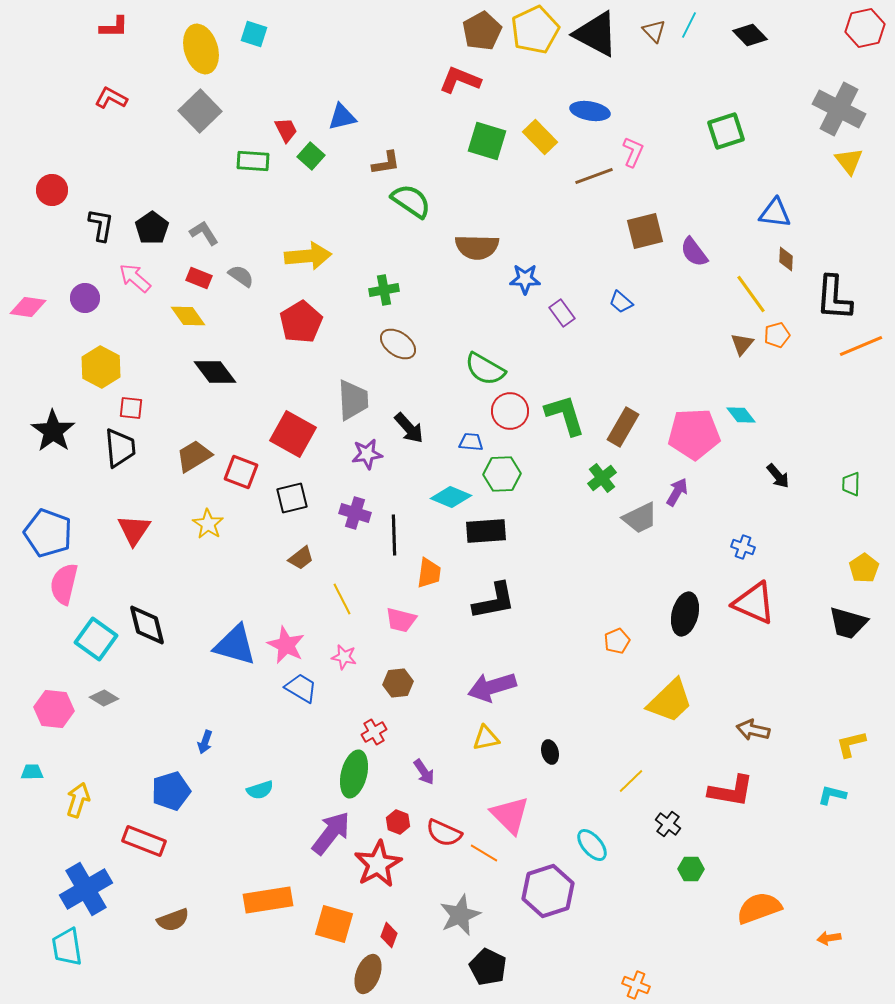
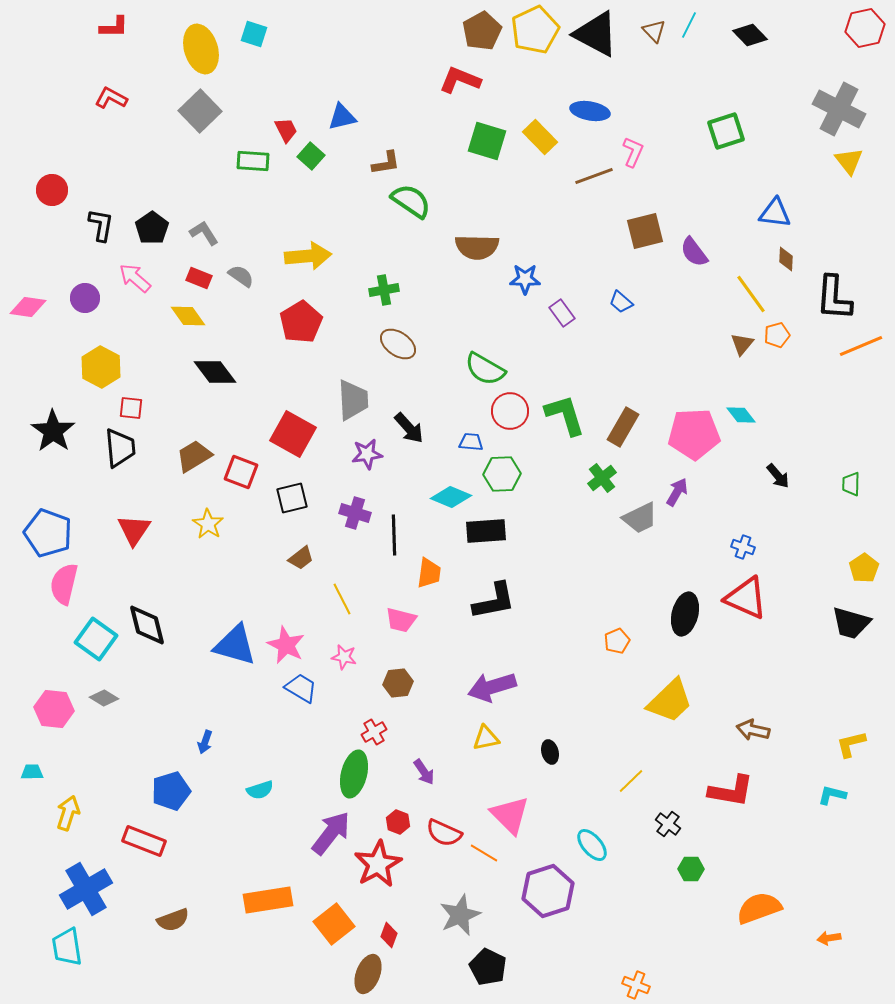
red triangle at (754, 603): moved 8 px left, 5 px up
black trapezoid at (848, 623): moved 3 px right
yellow arrow at (78, 800): moved 10 px left, 13 px down
orange square at (334, 924): rotated 36 degrees clockwise
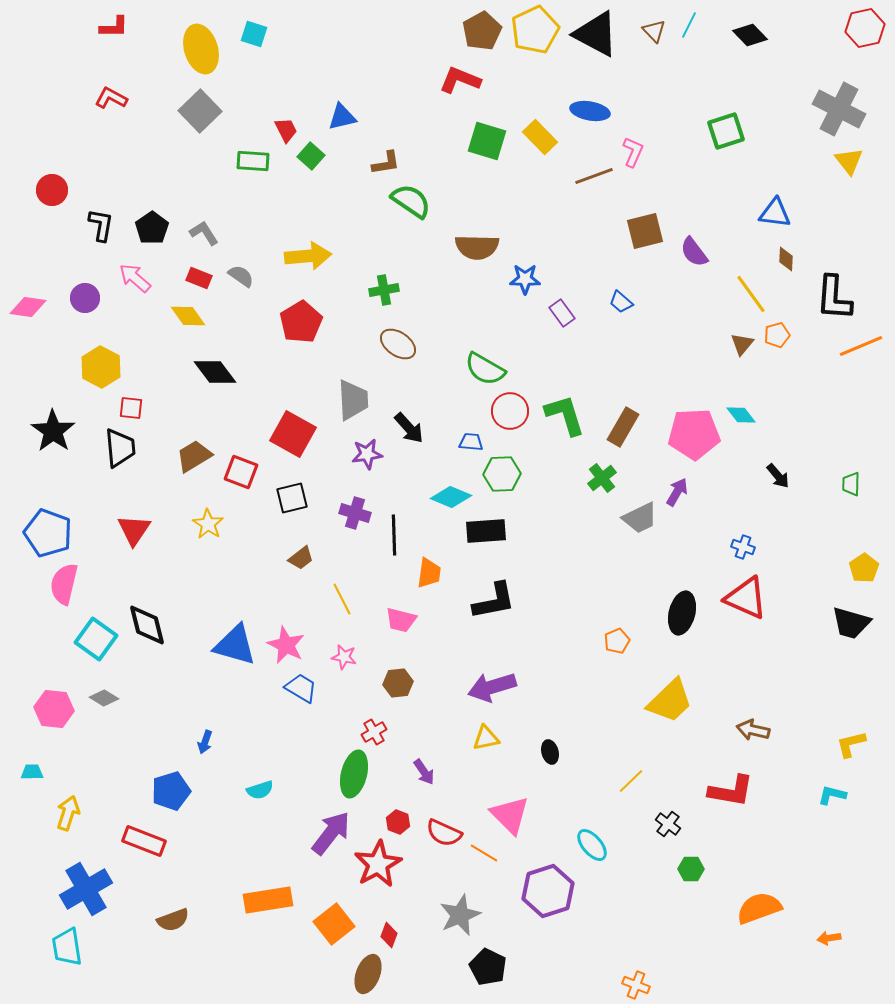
black ellipse at (685, 614): moved 3 px left, 1 px up
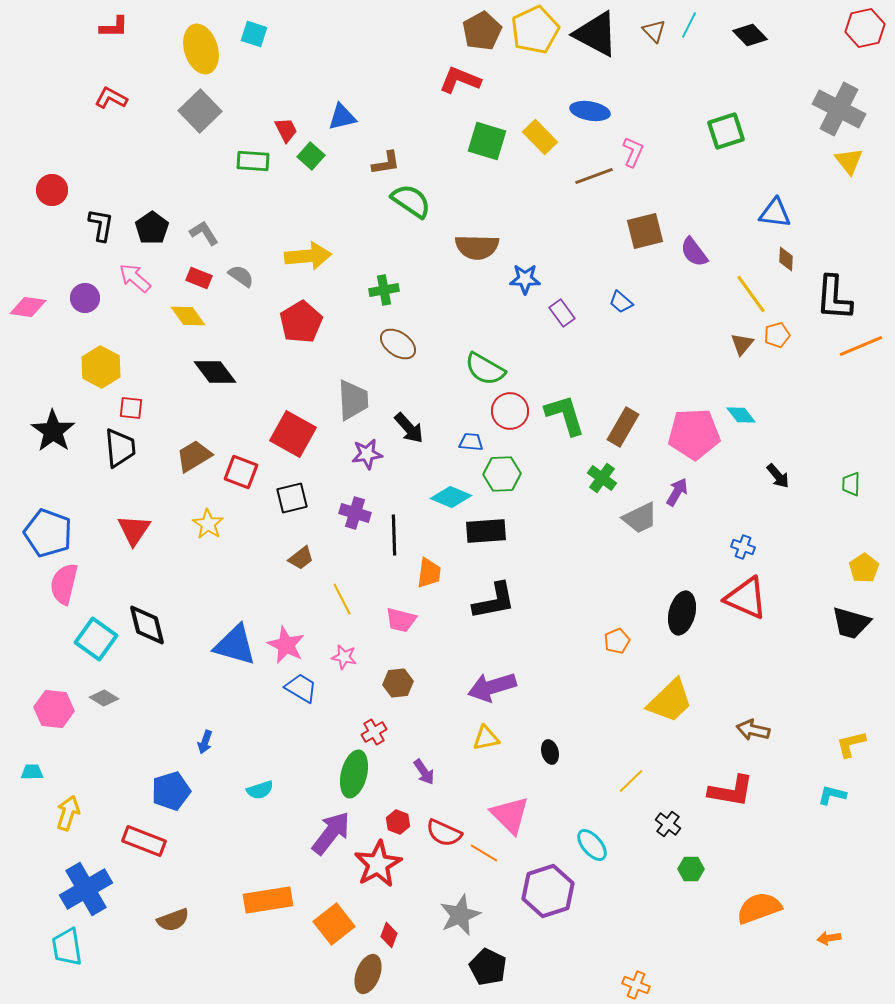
green cross at (602, 478): rotated 16 degrees counterclockwise
